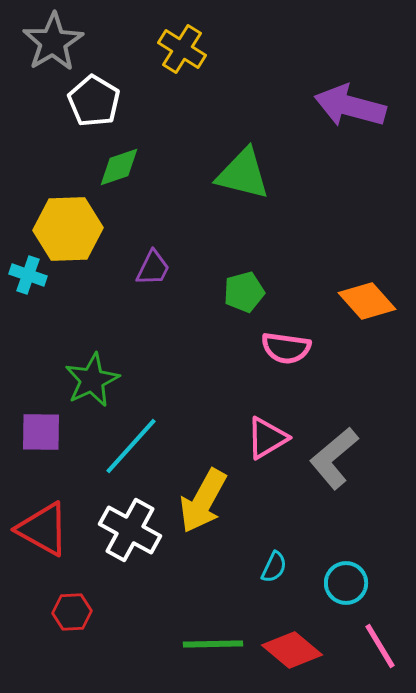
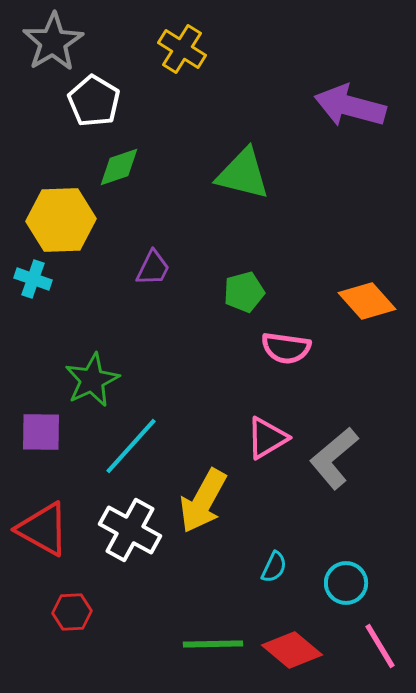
yellow hexagon: moved 7 px left, 9 px up
cyan cross: moved 5 px right, 4 px down
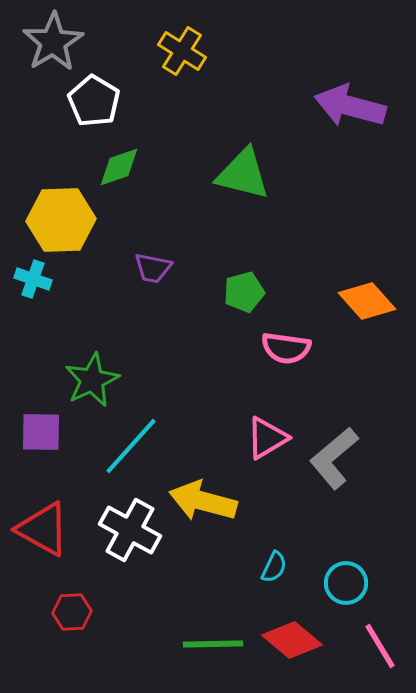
yellow cross: moved 2 px down
purple trapezoid: rotated 75 degrees clockwise
yellow arrow: rotated 76 degrees clockwise
red diamond: moved 10 px up
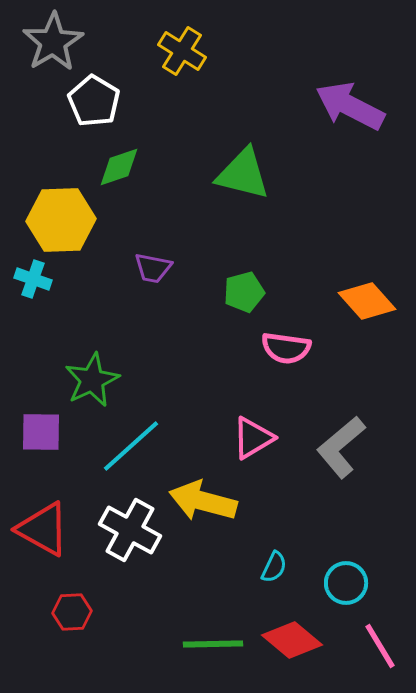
purple arrow: rotated 12 degrees clockwise
pink triangle: moved 14 px left
cyan line: rotated 6 degrees clockwise
gray L-shape: moved 7 px right, 11 px up
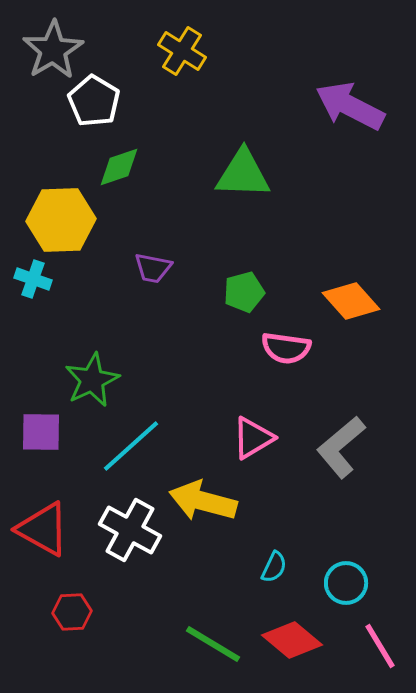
gray star: moved 8 px down
green triangle: rotated 12 degrees counterclockwise
orange diamond: moved 16 px left
green line: rotated 32 degrees clockwise
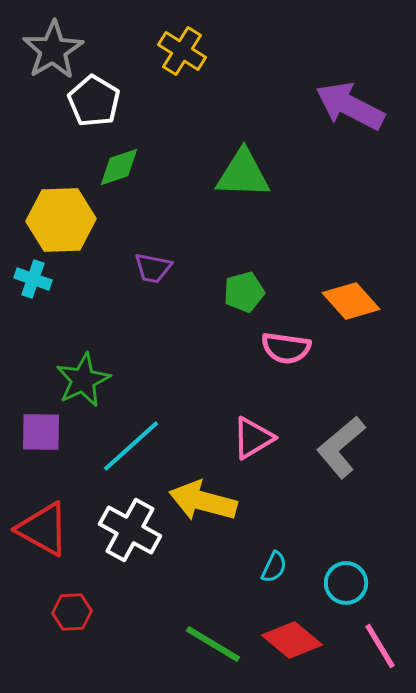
green star: moved 9 px left
